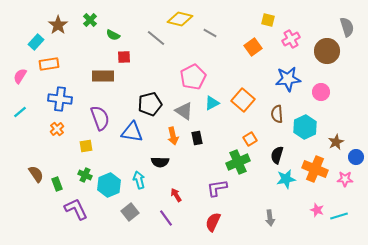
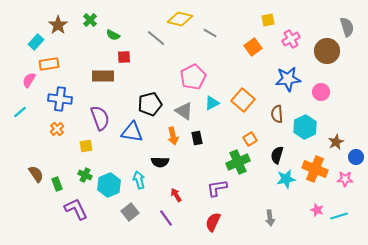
yellow square at (268, 20): rotated 24 degrees counterclockwise
pink semicircle at (20, 76): moved 9 px right, 4 px down
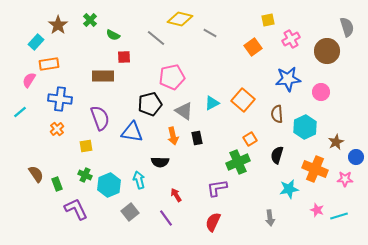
pink pentagon at (193, 77): moved 21 px left; rotated 15 degrees clockwise
cyan star at (286, 179): moved 3 px right, 10 px down
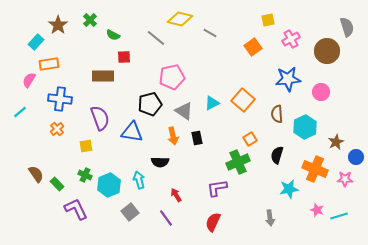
green rectangle at (57, 184): rotated 24 degrees counterclockwise
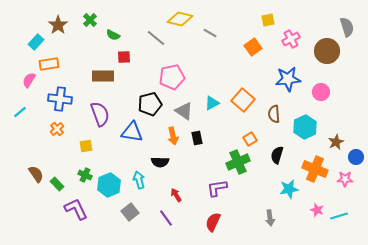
brown semicircle at (277, 114): moved 3 px left
purple semicircle at (100, 118): moved 4 px up
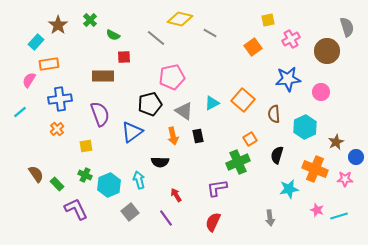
blue cross at (60, 99): rotated 15 degrees counterclockwise
blue triangle at (132, 132): rotated 45 degrees counterclockwise
black rectangle at (197, 138): moved 1 px right, 2 px up
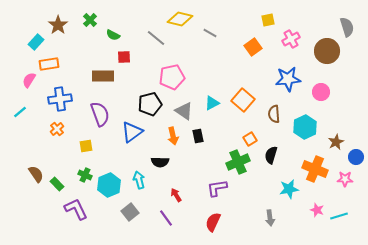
black semicircle at (277, 155): moved 6 px left
